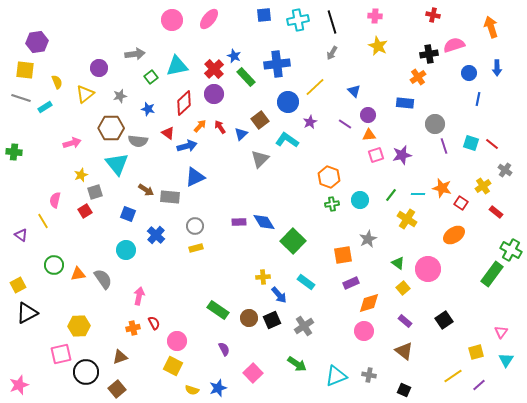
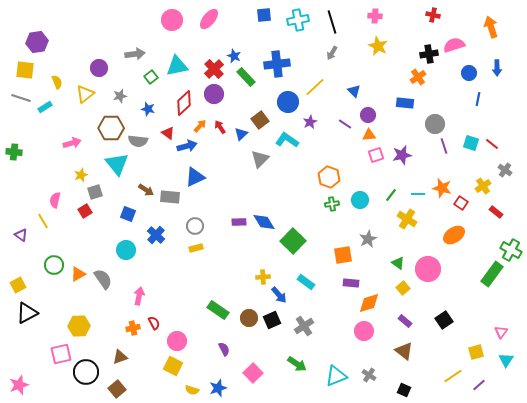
orange triangle at (78, 274): rotated 21 degrees counterclockwise
purple rectangle at (351, 283): rotated 28 degrees clockwise
gray cross at (369, 375): rotated 24 degrees clockwise
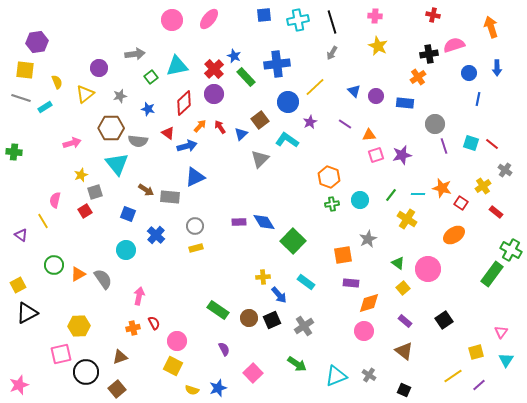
purple circle at (368, 115): moved 8 px right, 19 px up
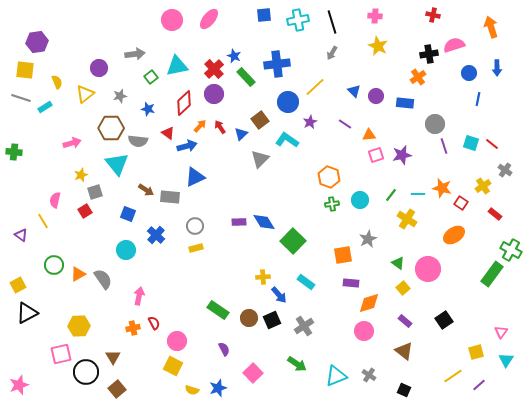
red rectangle at (496, 212): moved 1 px left, 2 px down
brown triangle at (120, 357): moved 7 px left; rotated 42 degrees counterclockwise
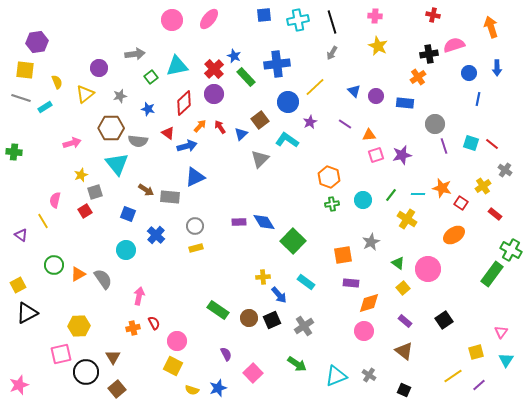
cyan circle at (360, 200): moved 3 px right
gray star at (368, 239): moved 3 px right, 3 px down
purple semicircle at (224, 349): moved 2 px right, 5 px down
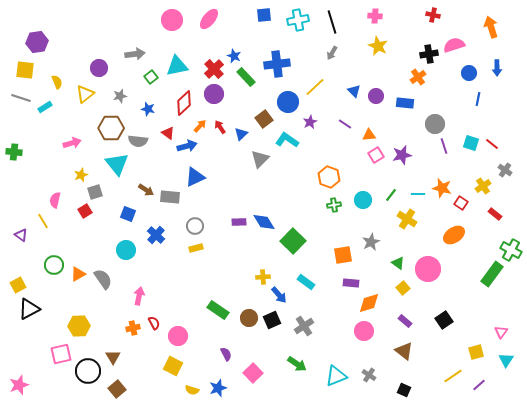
brown square at (260, 120): moved 4 px right, 1 px up
pink square at (376, 155): rotated 14 degrees counterclockwise
green cross at (332, 204): moved 2 px right, 1 px down
black triangle at (27, 313): moved 2 px right, 4 px up
pink circle at (177, 341): moved 1 px right, 5 px up
black circle at (86, 372): moved 2 px right, 1 px up
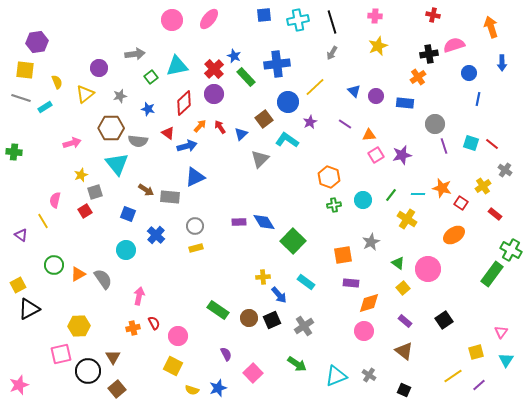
yellow star at (378, 46): rotated 24 degrees clockwise
blue arrow at (497, 68): moved 5 px right, 5 px up
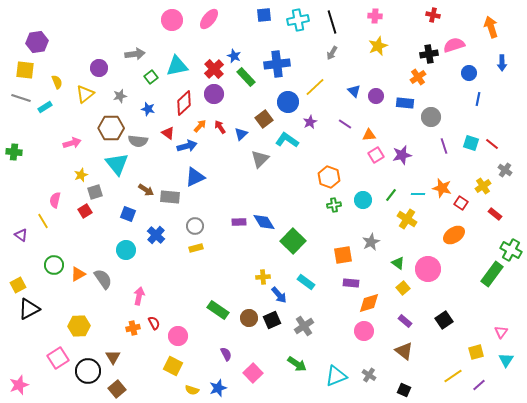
gray circle at (435, 124): moved 4 px left, 7 px up
pink square at (61, 354): moved 3 px left, 4 px down; rotated 20 degrees counterclockwise
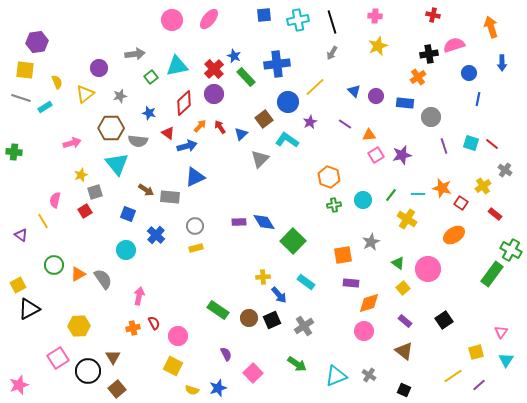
blue star at (148, 109): moved 1 px right, 4 px down
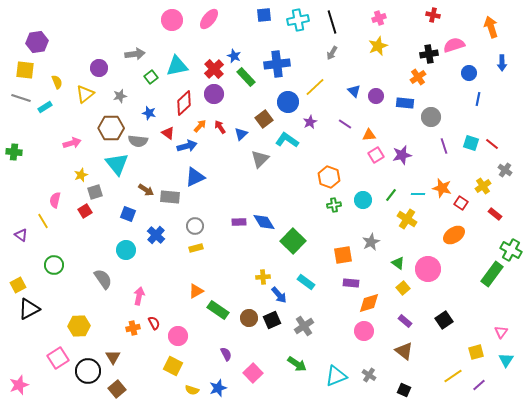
pink cross at (375, 16): moved 4 px right, 2 px down; rotated 24 degrees counterclockwise
orange triangle at (78, 274): moved 118 px right, 17 px down
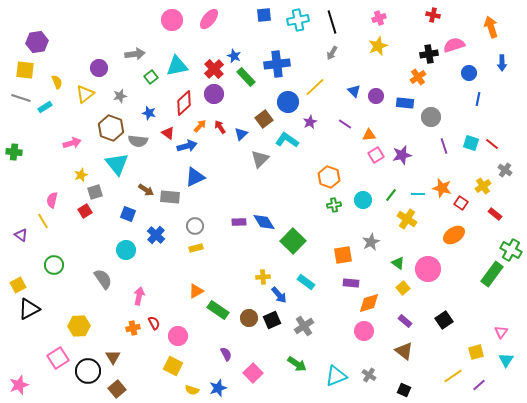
brown hexagon at (111, 128): rotated 20 degrees clockwise
pink semicircle at (55, 200): moved 3 px left
